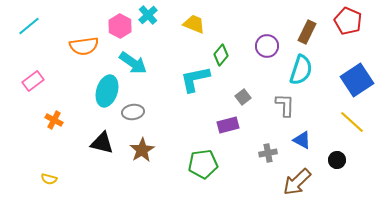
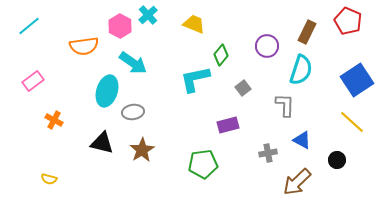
gray square: moved 9 px up
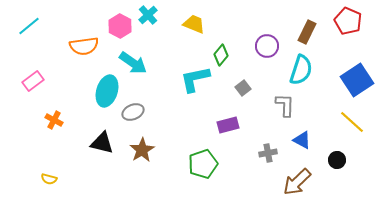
gray ellipse: rotated 15 degrees counterclockwise
green pentagon: rotated 12 degrees counterclockwise
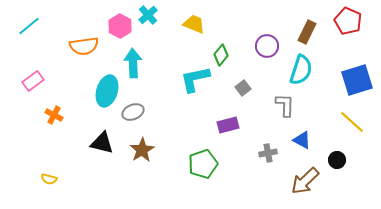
cyan arrow: rotated 128 degrees counterclockwise
blue square: rotated 16 degrees clockwise
orange cross: moved 5 px up
brown arrow: moved 8 px right, 1 px up
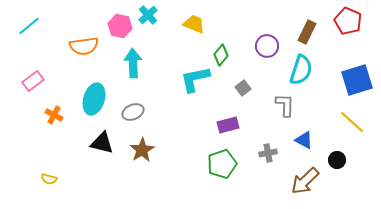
pink hexagon: rotated 15 degrees counterclockwise
cyan ellipse: moved 13 px left, 8 px down
blue triangle: moved 2 px right
green pentagon: moved 19 px right
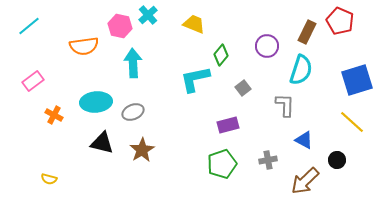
red pentagon: moved 8 px left
cyan ellipse: moved 2 px right, 3 px down; rotated 68 degrees clockwise
gray cross: moved 7 px down
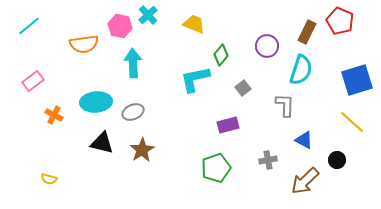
orange semicircle: moved 2 px up
green pentagon: moved 6 px left, 4 px down
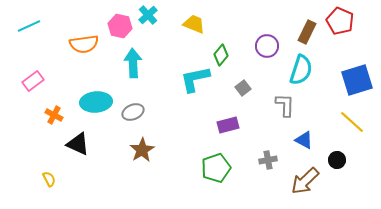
cyan line: rotated 15 degrees clockwise
black triangle: moved 24 px left, 1 px down; rotated 10 degrees clockwise
yellow semicircle: rotated 133 degrees counterclockwise
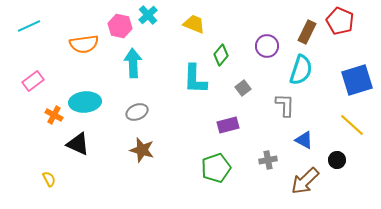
cyan L-shape: rotated 76 degrees counterclockwise
cyan ellipse: moved 11 px left
gray ellipse: moved 4 px right
yellow line: moved 3 px down
brown star: rotated 25 degrees counterclockwise
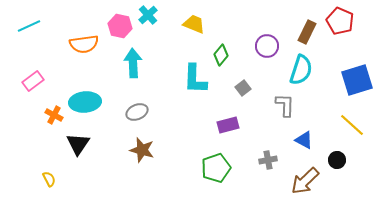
black triangle: rotated 40 degrees clockwise
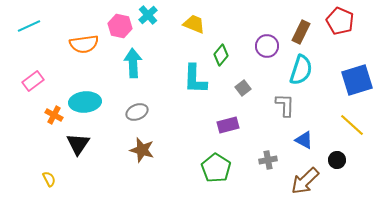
brown rectangle: moved 6 px left
green pentagon: rotated 20 degrees counterclockwise
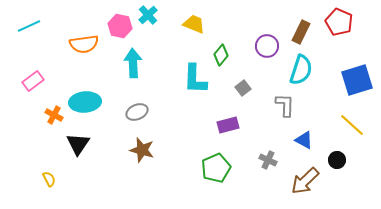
red pentagon: moved 1 px left, 1 px down
gray cross: rotated 36 degrees clockwise
green pentagon: rotated 16 degrees clockwise
